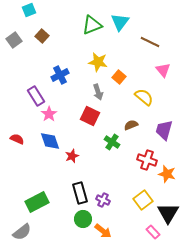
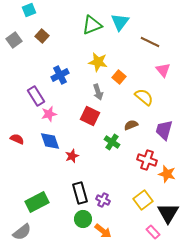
pink star: rotated 21 degrees clockwise
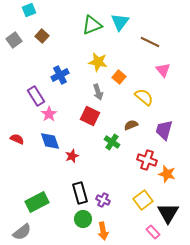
pink star: rotated 21 degrees counterclockwise
orange arrow: rotated 42 degrees clockwise
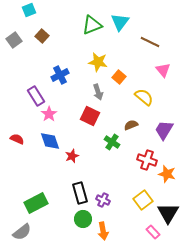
purple trapezoid: rotated 15 degrees clockwise
green rectangle: moved 1 px left, 1 px down
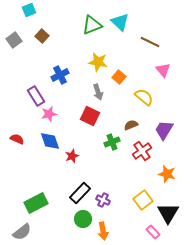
cyan triangle: rotated 24 degrees counterclockwise
pink star: rotated 21 degrees clockwise
green cross: rotated 35 degrees clockwise
red cross: moved 5 px left, 9 px up; rotated 36 degrees clockwise
black rectangle: rotated 60 degrees clockwise
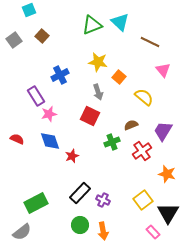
purple trapezoid: moved 1 px left, 1 px down
green circle: moved 3 px left, 6 px down
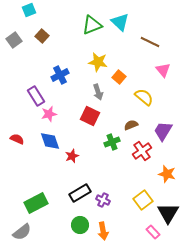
black rectangle: rotated 15 degrees clockwise
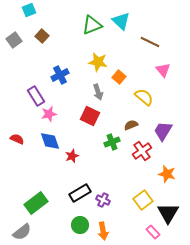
cyan triangle: moved 1 px right, 1 px up
green rectangle: rotated 10 degrees counterclockwise
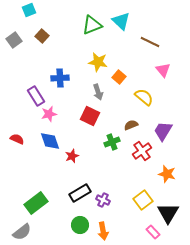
blue cross: moved 3 px down; rotated 24 degrees clockwise
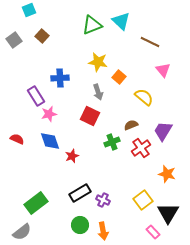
red cross: moved 1 px left, 3 px up
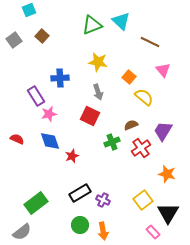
orange square: moved 10 px right
